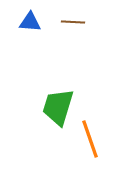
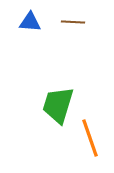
green trapezoid: moved 2 px up
orange line: moved 1 px up
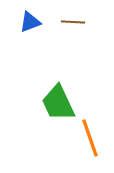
blue triangle: rotated 25 degrees counterclockwise
green trapezoid: moved 2 px up; rotated 42 degrees counterclockwise
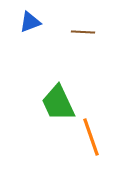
brown line: moved 10 px right, 10 px down
orange line: moved 1 px right, 1 px up
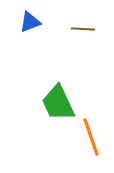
brown line: moved 3 px up
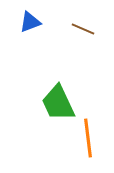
brown line: rotated 20 degrees clockwise
orange line: moved 3 px left, 1 px down; rotated 12 degrees clockwise
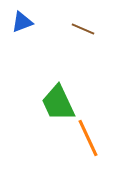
blue triangle: moved 8 px left
orange line: rotated 18 degrees counterclockwise
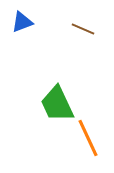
green trapezoid: moved 1 px left, 1 px down
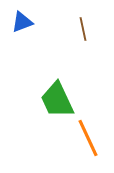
brown line: rotated 55 degrees clockwise
green trapezoid: moved 4 px up
